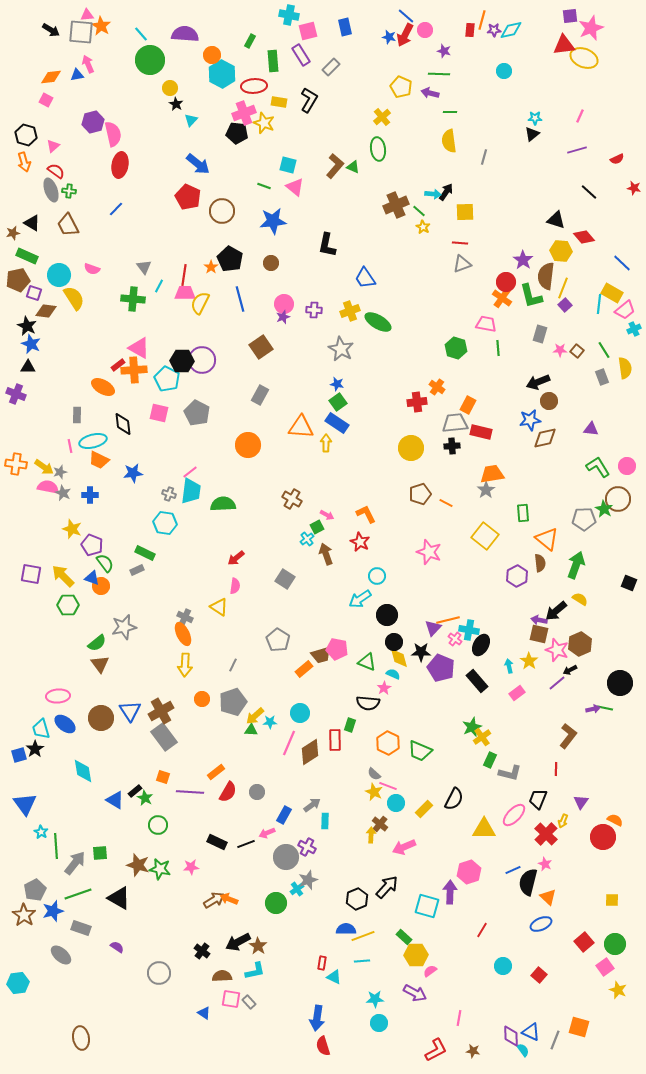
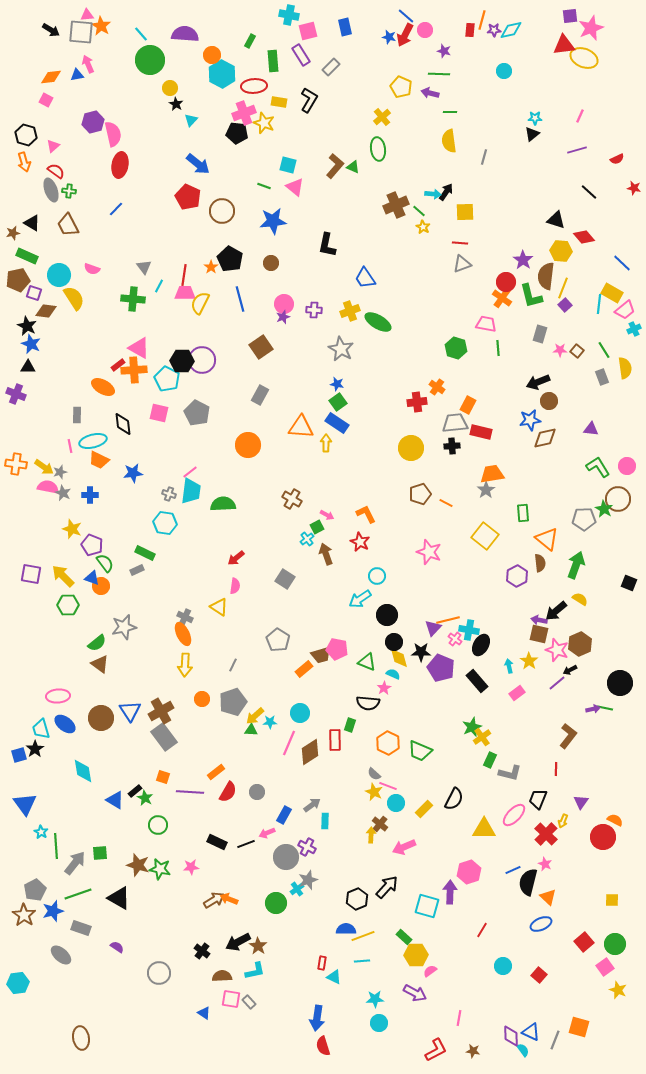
brown triangle at (100, 664): rotated 18 degrees counterclockwise
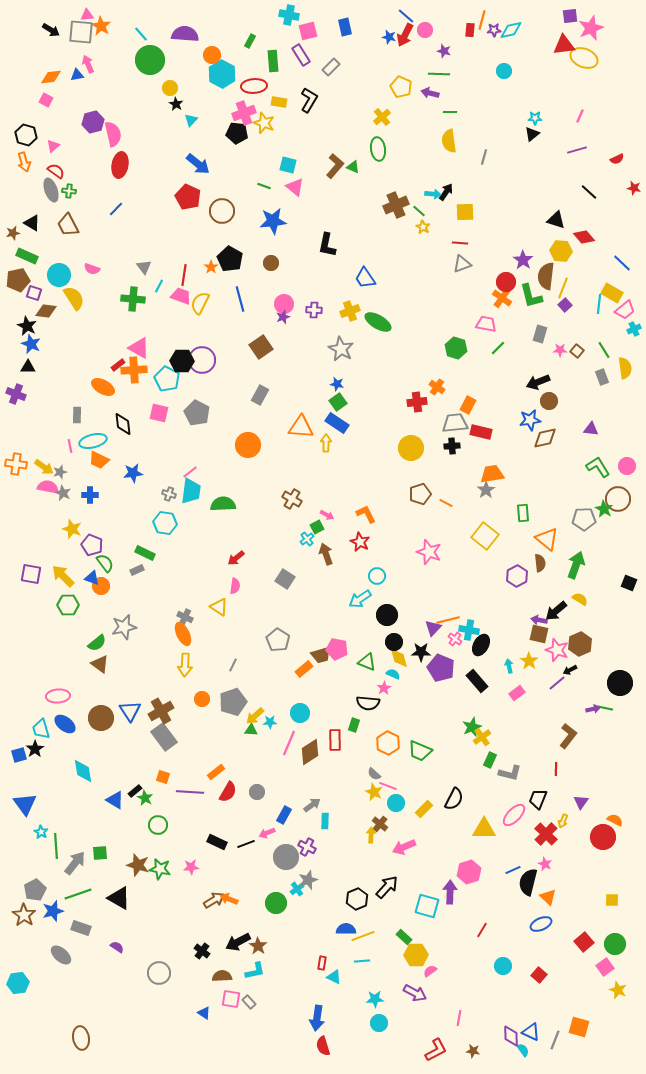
pink trapezoid at (185, 293): moved 4 px left, 3 px down; rotated 20 degrees clockwise
green line at (498, 348): rotated 49 degrees clockwise
green rectangle at (350, 725): moved 4 px right
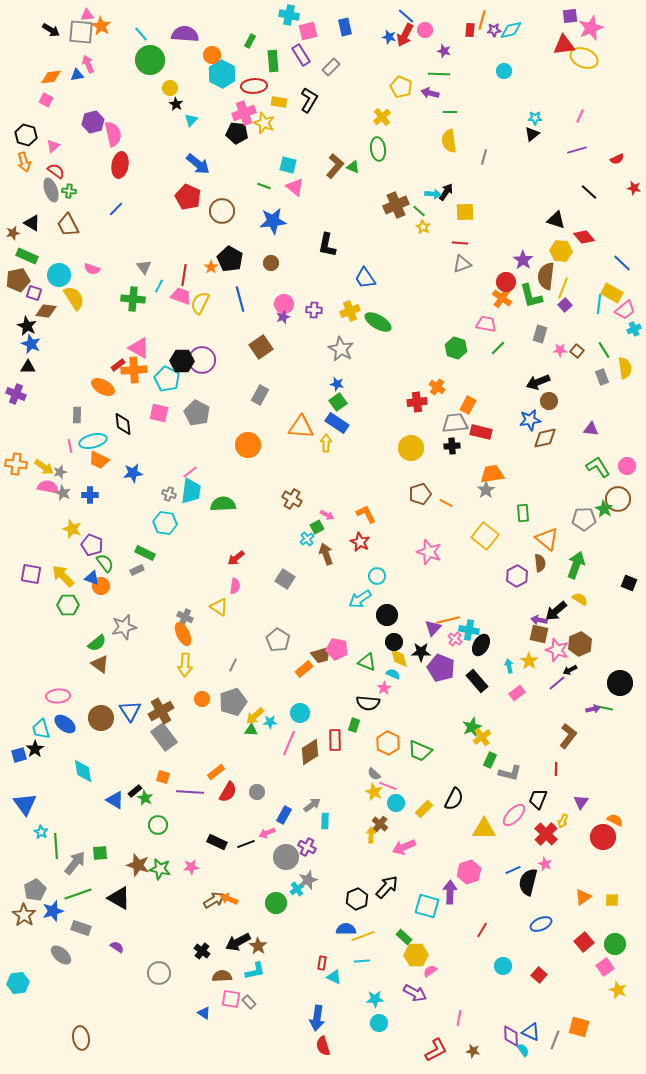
orange triangle at (548, 897): moved 35 px right; rotated 42 degrees clockwise
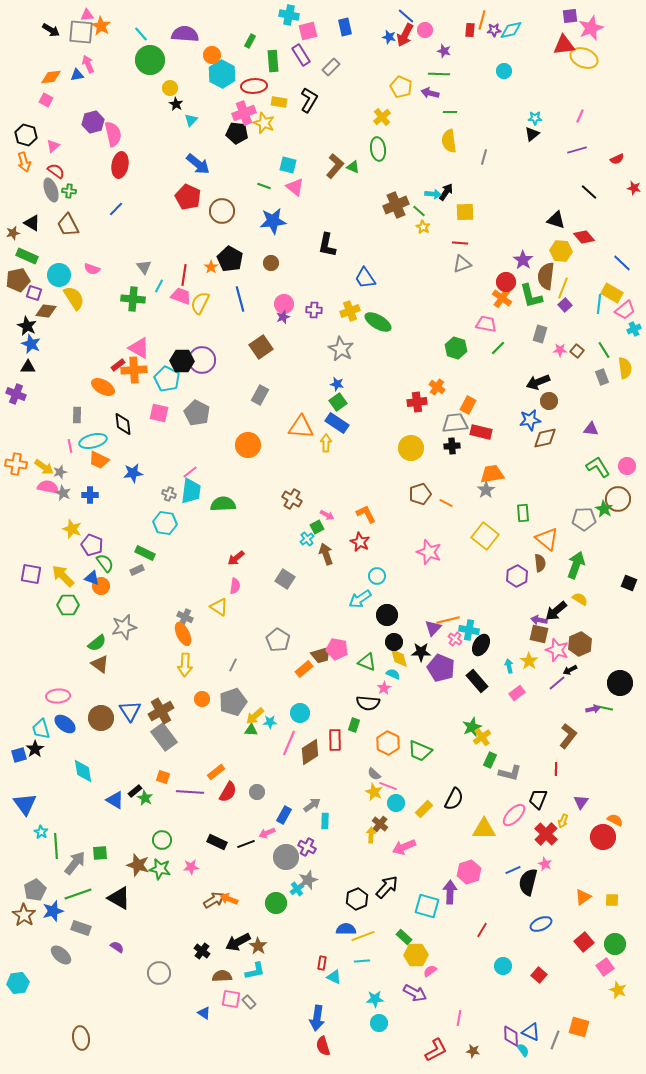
green circle at (158, 825): moved 4 px right, 15 px down
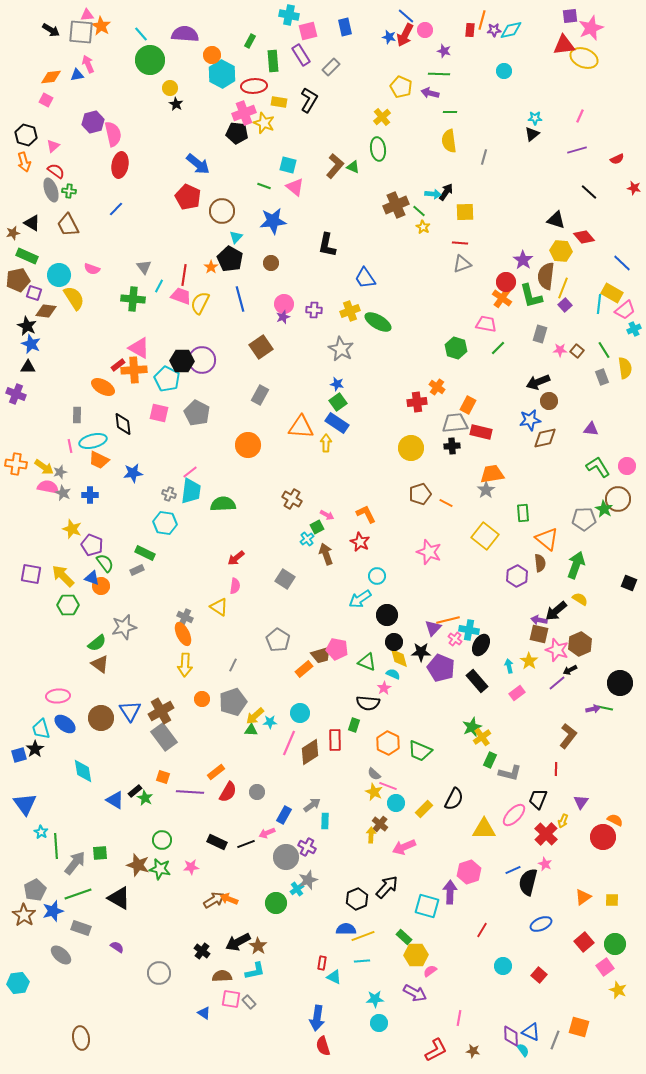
cyan triangle at (191, 120): moved 45 px right, 117 px down
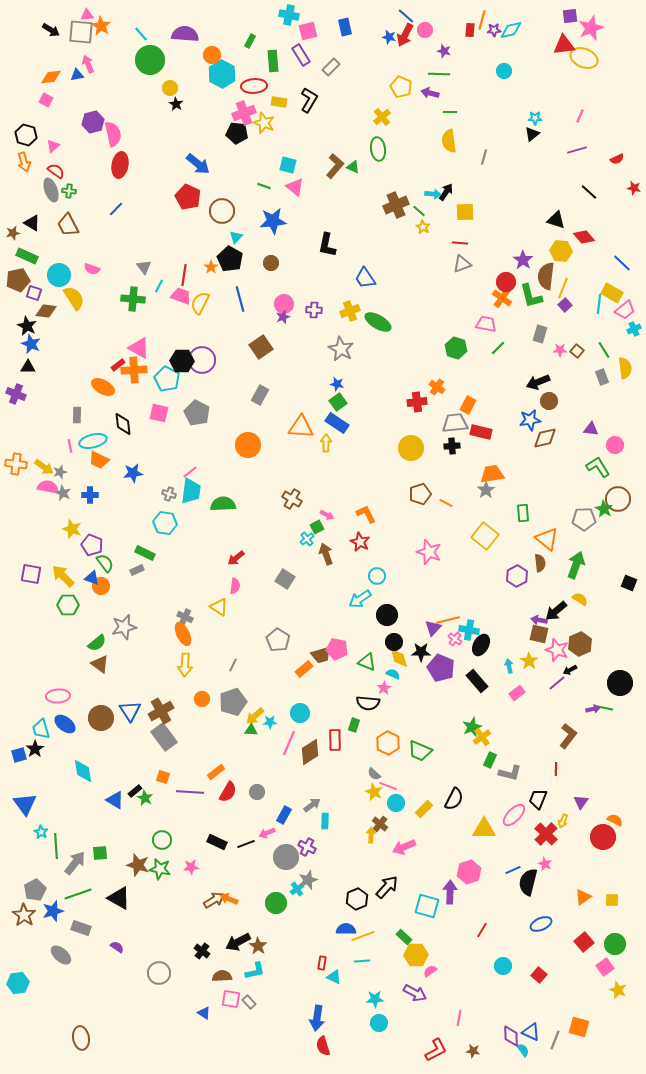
pink circle at (627, 466): moved 12 px left, 21 px up
